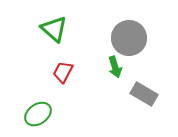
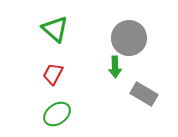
green triangle: moved 1 px right
green arrow: rotated 15 degrees clockwise
red trapezoid: moved 10 px left, 2 px down
green ellipse: moved 19 px right
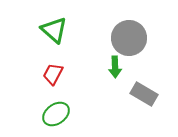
green triangle: moved 1 px left, 1 px down
green ellipse: moved 1 px left
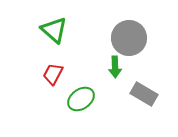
green ellipse: moved 25 px right, 15 px up
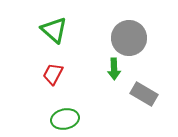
green arrow: moved 1 px left, 2 px down
green ellipse: moved 16 px left, 20 px down; rotated 24 degrees clockwise
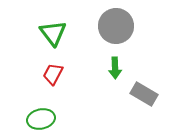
green triangle: moved 1 px left, 3 px down; rotated 12 degrees clockwise
gray circle: moved 13 px left, 12 px up
green arrow: moved 1 px right, 1 px up
green ellipse: moved 24 px left
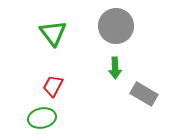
red trapezoid: moved 12 px down
green ellipse: moved 1 px right, 1 px up
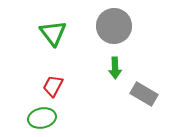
gray circle: moved 2 px left
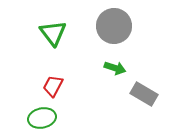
green arrow: rotated 70 degrees counterclockwise
